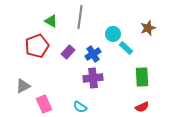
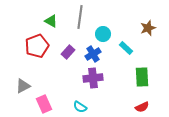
cyan circle: moved 10 px left
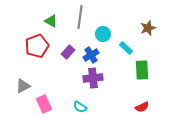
blue cross: moved 2 px left, 1 px down
green rectangle: moved 7 px up
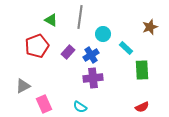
green triangle: moved 1 px up
brown star: moved 2 px right, 1 px up
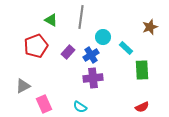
gray line: moved 1 px right
cyan circle: moved 3 px down
red pentagon: moved 1 px left
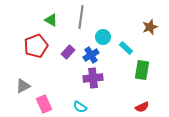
green rectangle: rotated 12 degrees clockwise
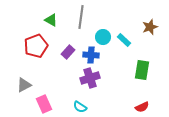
cyan rectangle: moved 2 px left, 8 px up
blue cross: rotated 35 degrees clockwise
purple cross: moved 3 px left; rotated 12 degrees counterclockwise
gray triangle: moved 1 px right, 1 px up
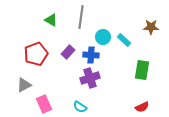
brown star: moved 1 px right; rotated 21 degrees clockwise
red pentagon: moved 8 px down
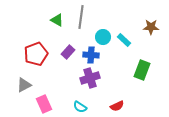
green triangle: moved 6 px right
green rectangle: rotated 12 degrees clockwise
red semicircle: moved 25 px left, 1 px up
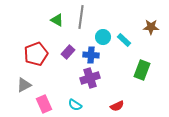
cyan semicircle: moved 5 px left, 2 px up
